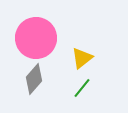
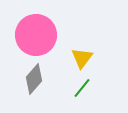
pink circle: moved 3 px up
yellow triangle: rotated 15 degrees counterclockwise
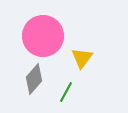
pink circle: moved 7 px right, 1 px down
green line: moved 16 px left, 4 px down; rotated 10 degrees counterclockwise
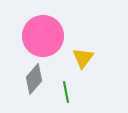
yellow triangle: moved 1 px right
green line: rotated 40 degrees counterclockwise
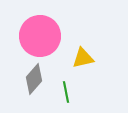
pink circle: moved 3 px left
yellow triangle: rotated 40 degrees clockwise
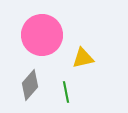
pink circle: moved 2 px right, 1 px up
gray diamond: moved 4 px left, 6 px down
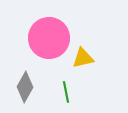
pink circle: moved 7 px right, 3 px down
gray diamond: moved 5 px left, 2 px down; rotated 12 degrees counterclockwise
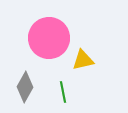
yellow triangle: moved 2 px down
green line: moved 3 px left
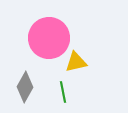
yellow triangle: moved 7 px left, 2 px down
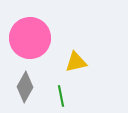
pink circle: moved 19 px left
green line: moved 2 px left, 4 px down
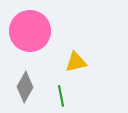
pink circle: moved 7 px up
